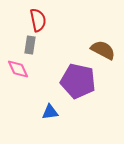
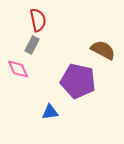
gray rectangle: moved 2 px right; rotated 18 degrees clockwise
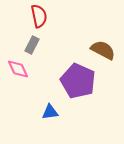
red semicircle: moved 1 px right, 4 px up
purple pentagon: rotated 12 degrees clockwise
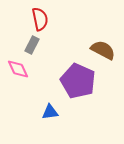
red semicircle: moved 1 px right, 3 px down
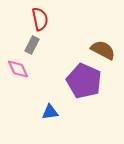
purple pentagon: moved 6 px right
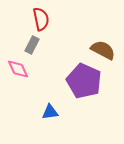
red semicircle: moved 1 px right
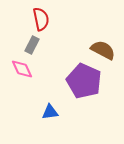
pink diamond: moved 4 px right
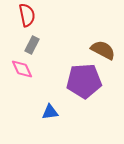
red semicircle: moved 14 px left, 4 px up
purple pentagon: rotated 28 degrees counterclockwise
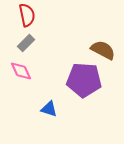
gray rectangle: moved 6 px left, 2 px up; rotated 18 degrees clockwise
pink diamond: moved 1 px left, 2 px down
purple pentagon: moved 1 px up; rotated 8 degrees clockwise
blue triangle: moved 1 px left, 3 px up; rotated 24 degrees clockwise
